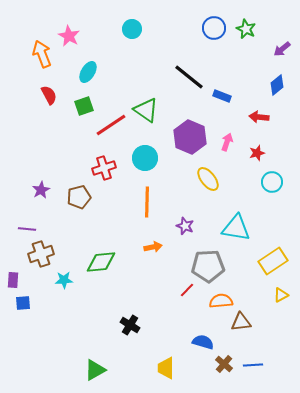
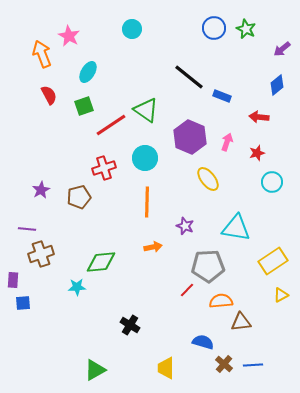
cyan star at (64, 280): moved 13 px right, 7 px down
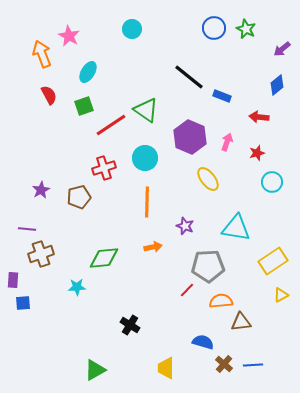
green diamond at (101, 262): moved 3 px right, 4 px up
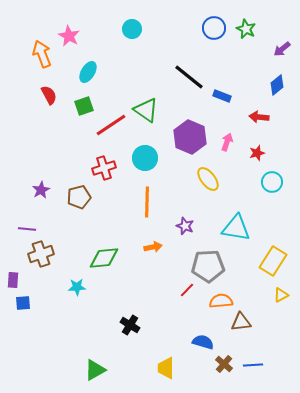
yellow rectangle at (273, 261): rotated 24 degrees counterclockwise
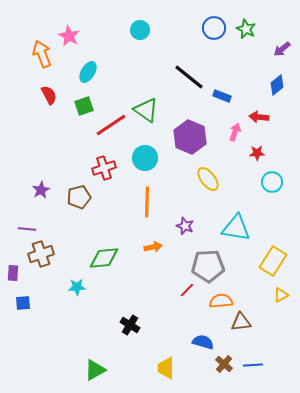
cyan circle at (132, 29): moved 8 px right, 1 px down
pink arrow at (227, 142): moved 8 px right, 10 px up
red star at (257, 153): rotated 14 degrees clockwise
purple rectangle at (13, 280): moved 7 px up
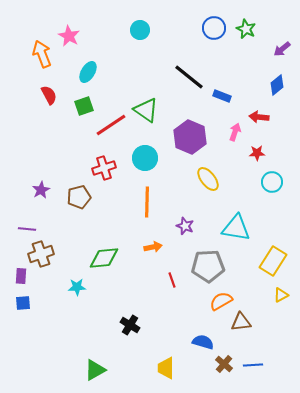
purple rectangle at (13, 273): moved 8 px right, 3 px down
red line at (187, 290): moved 15 px left, 10 px up; rotated 63 degrees counterclockwise
orange semicircle at (221, 301): rotated 25 degrees counterclockwise
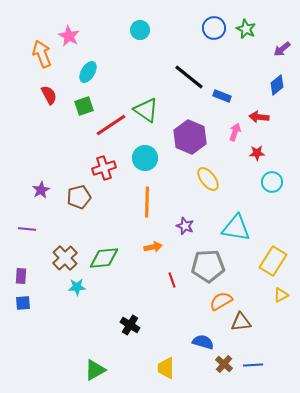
brown cross at (41, 254): moved 24 px right, 4 px down; rotated 25 degrees counterclockwise
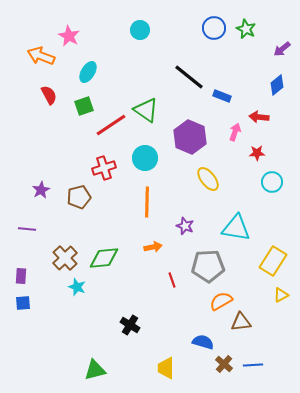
orange arrow at (42, 54): moved 1 px left, 2 px down; rotated 48 degrees counterclockwise
cyan star at (77, 287): rotated 24 degrees clockwise
green triangle at (95, 370): rotated 15 degrees clockwise
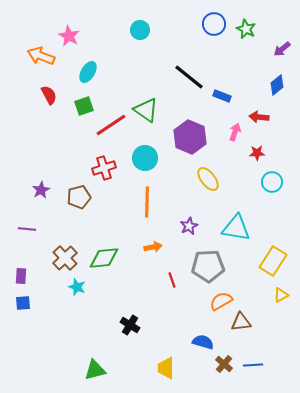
blue circle at (214, 28): moved 4 px up
purple star at (185, 226): moved 4 px right; rotated 24 degrees clockwise
